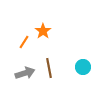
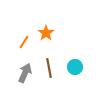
orange star: moved 3 px right, 2 px down
cyan circle: moved 8 px left
gray arrow: rotated 48 degrees counterclockwise
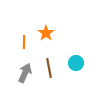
orange line: rotated 32 degrees counterclockwise
cyan circle: moved 1 px right, 4 px up
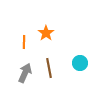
cyan circle: moved 4 px right
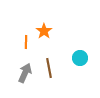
orange star: moved 2 px left, 2 px up
orange line: moved 2 px right
cyan circle: moved 5 px up
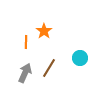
brown line: rotated 42 degrees clockwise
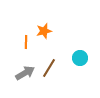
orange star: rotated 21 degrees clockwise
gray arrow: rotated 36 degrees clockwise
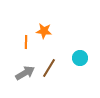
orange star: rotated 21 degrees clockwise
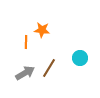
orange star: moved 2 px left, 1 px up
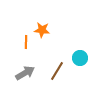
brown line: moved 8 px right, 3 px down
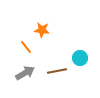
orange line: moved 5 px down; rotated 40 degrees counterclockwise
brown line: rotated 48 degrees clockwise
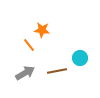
orange line: moved 3 px right, 2 px up
